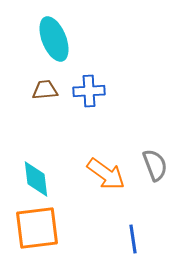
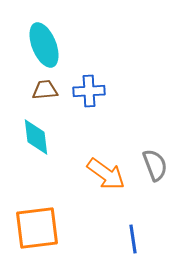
cyan ellipse: moved 10 px left, 6 px down
cyan diamond: moved 42 px up
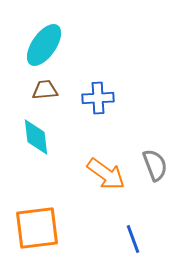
cyan ellipse: rotated 57 degrees clockwise
blue cross: moved 9 px right, 7 px down
blue line: rotated 12 degrees counterclockwise
